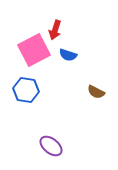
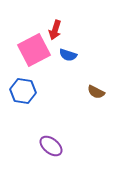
blue hexagon: moved 3 px left, 1 px down
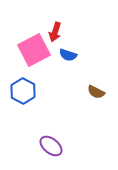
red arrow: moved 2 px down
blue hexagon: rotated 20 degrees clockwise
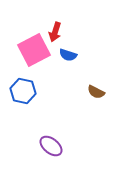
blue hexagon: rotated 15 degrees counterclockwise
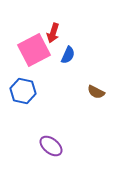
red arrow: moved 2 px left, 1 px down
blue semicircle: rotated 84 degrees counterclockwise
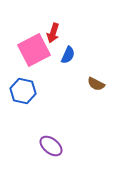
brown semicircle: moved 8 px up
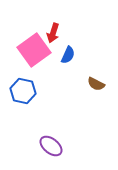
pink square: rotated 8 degrees counterclockwise
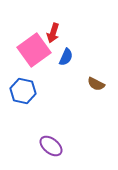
blue semicircle: moved 2 px left, 2 px down
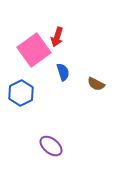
red arrow: moved 4 px right, 4 px down
blue semicircle: moved 3 px left, 15 px down; rotated 42 degrees counterclockwise
blue hexagon: moved 2 px left, 2 px down; rotated 20 degrees clockwise
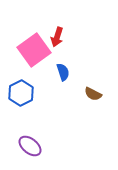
brown semicircle: moved 3 px left, 10 px down
purple ellipse: moved 21 px left
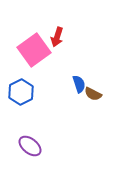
blue semicircle: moved 16 px right, 12 px down
blue hexagon: moved 1 px up
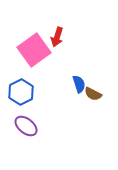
purple ellipse: moved 4 px left, 20 px up
